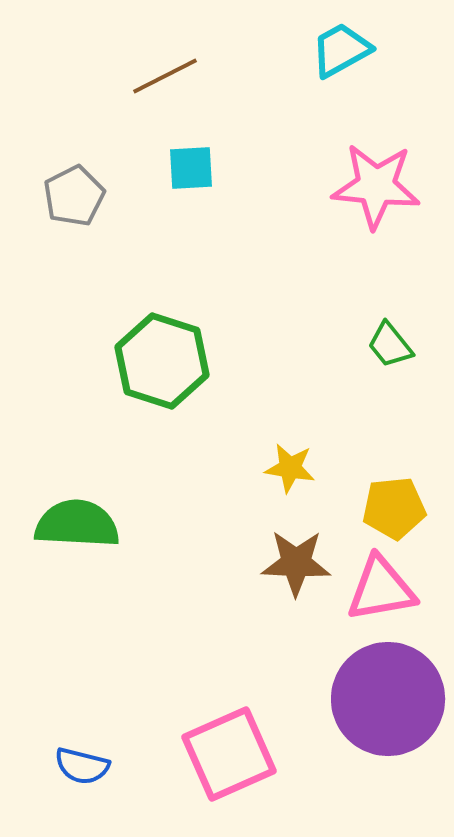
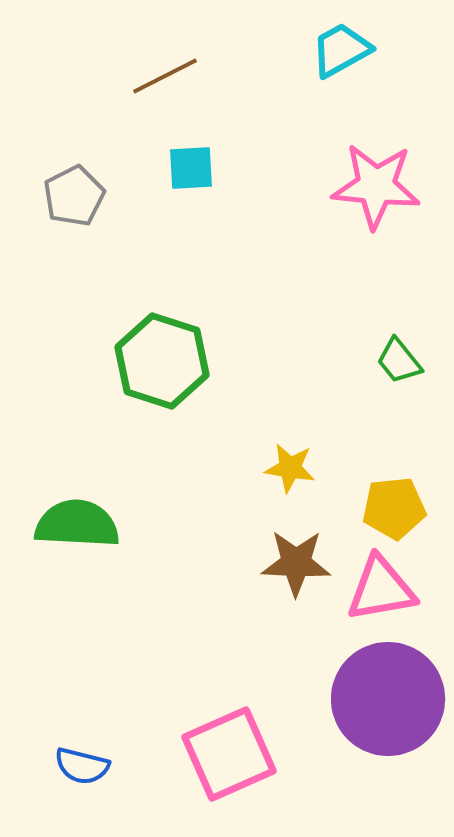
green trapezoid: moved 9 px right, 16 px down
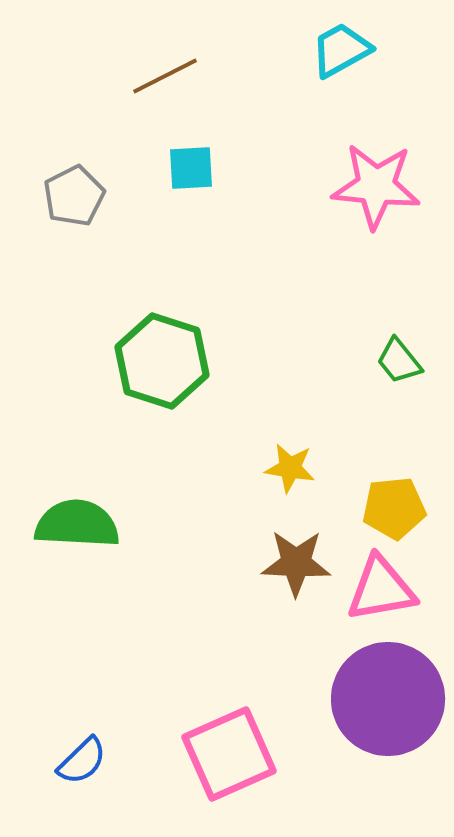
blue semicircle: moved 5 px up; rotated 58 degrees counterclockwise
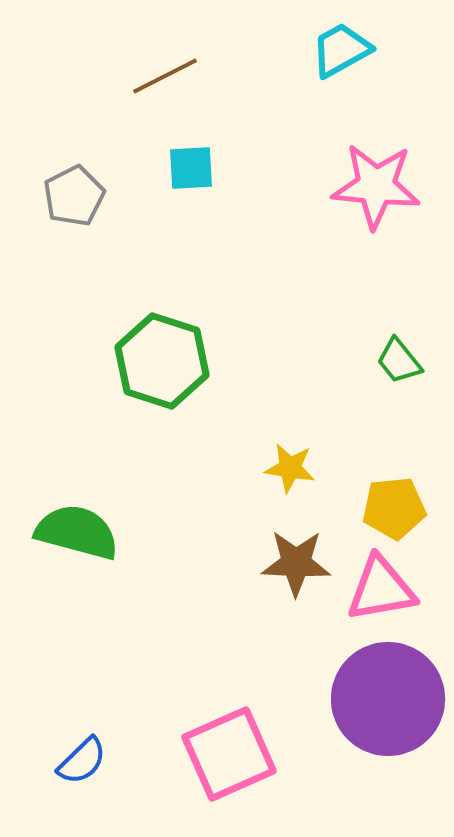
green semicircle: moved 8 px down; rotated 12 degrees clockwise
